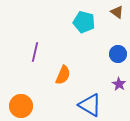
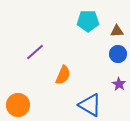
brown triangle: moved 19 px down; rotated 40 degrees counterclockwise
cyan pentagon: moved 4 px right, 1 px up; rotated 15 degrees counterclockwise
purple line: rotated 36 degrees clockwise
orange circle: moved 3 px left, 1 px up
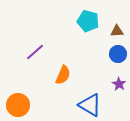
cyan pentagon: rotated 15 degrees clockwise
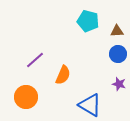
purple line: moved 8 px down
purple star: rotated 16 degrees counterclockwise
orange circle: moved 8 px right, 8 px up
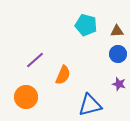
cyan pentagon: moved 2 px left, 4 px down
blue triangle: rotated 45 degrees counterclockwise
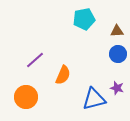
cyan pentagon: moved 2 px left, 6 px up; rotated 25 degrees counterclockwise
purple star: moved 2 px left, 4 px down
blue triangle: moved 4 px right, 6 px up
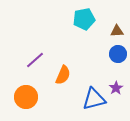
purple star: moved 1 px left; rotated 24 degrees clockwise
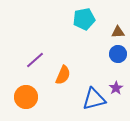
brown triangle: moved 1 px right, 1 px down
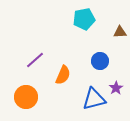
brown triangle: moved 2 px right
blue circle: moved 18 px left, 7 px down
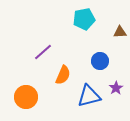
purple line: moved 8 px right, 8 px up
blue triangle: moved 5 px left, 3 px up
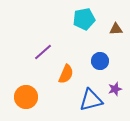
brown triangle: moved 4 px left, 3 px up
orange semicircle: moved 3 px right, 1 px up
purple star: moved 1 px left, 1 px down; rotated 16 degrees clockwise
blue triangle: moved 2 px right, 4 px down
